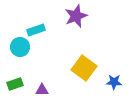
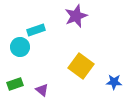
yellow square: moved 3 px left, 2 px up
purple triangle: rotated 40 degrees clockwise
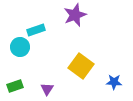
purple star: moved 1 px left, 1 px up
green rectangle: moved 2 px down
purple triangle: moved 5 px right, 1 px up; rotated 24 degrees clockwise
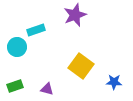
cyan circle: moved 3 px left
purple triangle: rotated 48 degrees counterclockwise
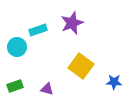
purple star: moved 3 px left, 8 px down
cyan rectangle: moved 2 px right
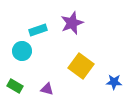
cyan circle: moved 5 px right, 4 px down
green rectangle: rotated 49 degrees clockwise
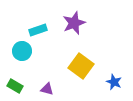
purple star: moved 2 px right
blue star: rotated 21 degrees clockwise
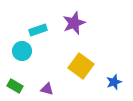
blue star: rotated 28 degrees clockwise
